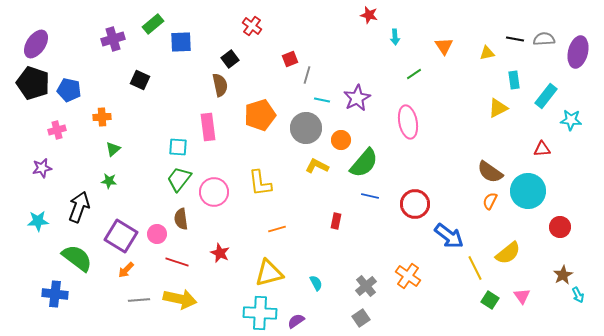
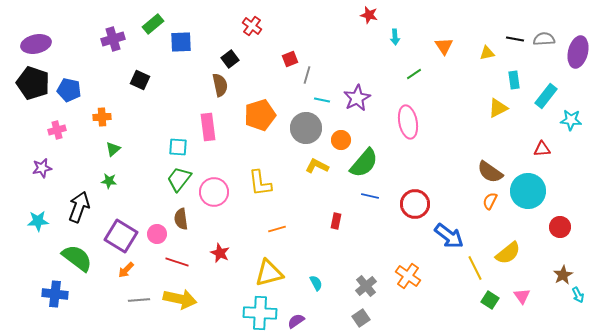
purple ellipse at (36, 44): rotated 44 degrees clockwise
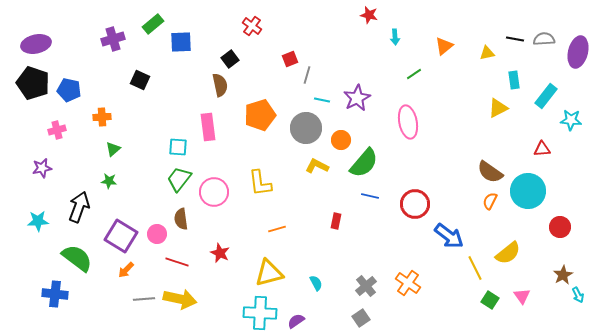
orange triangle at (444, 46): rotated 24 degrees clockwise
orange cross at (408, 276): moved 7 px down
gray line at (139, 300): moved 5 px right, 1 px up
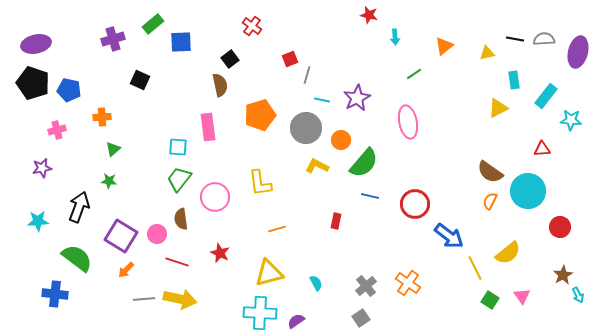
pink circle at (214, 192): moved 1 px right, 5 px down
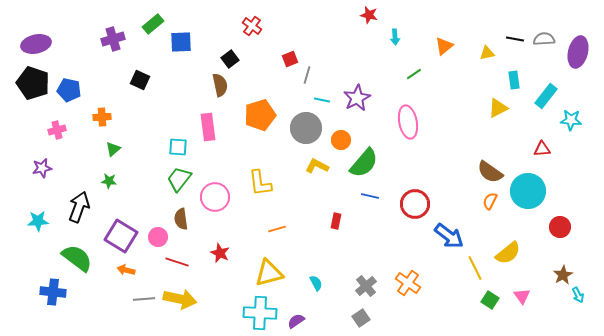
pink circle at (157, 234): moved 1 px right, 3 px down
orange arrow at (126, 270): rotated 60 degrees clockwise
blue cross at (55, 294): moved 2 px left, 2 px up
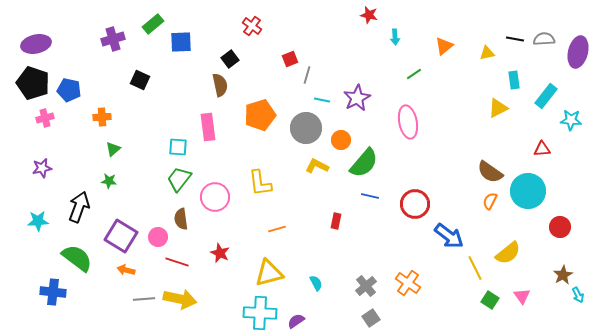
pink cross at (57, 130): moved 12 px left, 12 px up
gray square at (361, 318): moved 10 px right
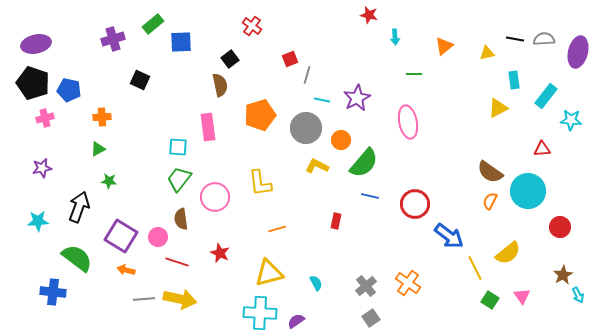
green line at (414, 74): rotated 35 degrees clockwise
green triangle at (113, 149): moved 15 px left; rotated 14 degrees clockwise
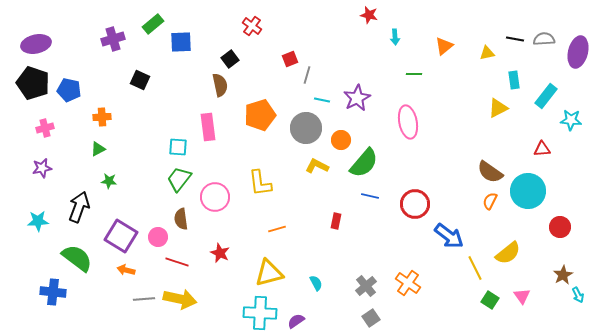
pink cross at (45, 118): moved 10 px down
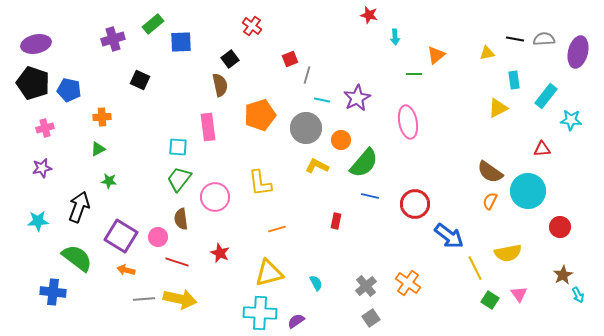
orange triangle at (444, 46): moved 8 px left, 9 px down
yellow semicircle at (508, 253): rotated 28 degrees clockwise
pink triangle at (522, 296): moved 3 px left, 2 px up
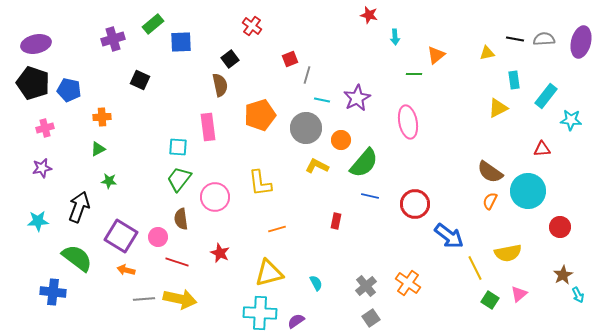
purple ellipse at (578, 52): moved 3 px right, 10 px up
pink triangle at (519, 294): rotated 24 degrees clockwise
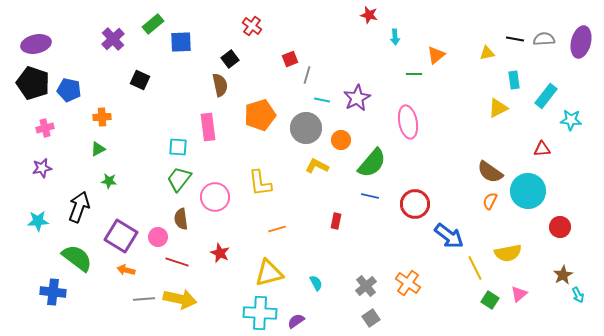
purple cross at (113, 39): rotated 25 degrees counterclockwise
green semicircle at (364, 163): moved 8 px right
